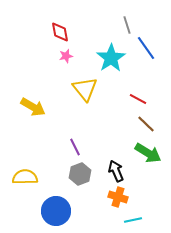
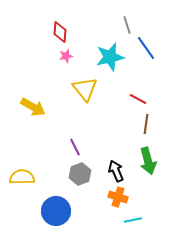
red diamond: rotated 15 degrees clockwise
cyan star: moved 1 px left, 1 px up; rotated 20 degrees clockwise
brown line: rotated 54 degrees clockwise
green arrow: moved 8 px down; rotated 44 degrees clockwise
yellow semicircle: moved 3 px left
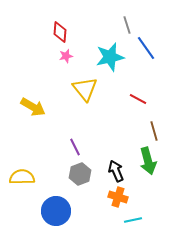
brown line: moved 8 px right, 7 px down; rotated 24 degrees counterclockwise
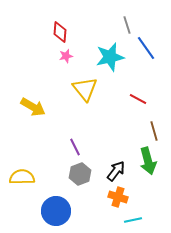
black arrow: rotated 60 degrees clockwise
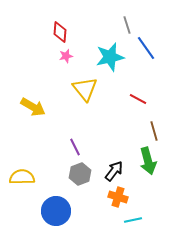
black arrow: moved 2 px left
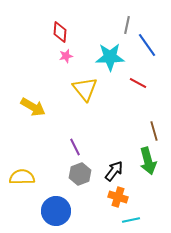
gray line: rotated 30 degrees clockwise
blue line: moved 1 px right, 3 px up
cyan star: rotated 12 degrees clockwise
red line: moved 16 px up
cyan line: moved 2 px left
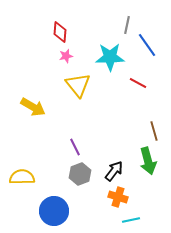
yellow triangle: moved 7 px left, 4 px up
blue circle: moved 2 px left
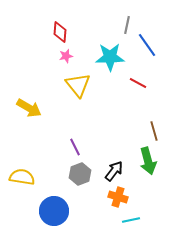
yellow arrow: moved 4 px left, 1 px down
yellow semicircle: rotated 10 degrees clockwise
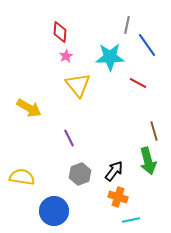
pink star: rotated 16 degrees counterclockwise
purple line: moved 6 px left, 9 px up
